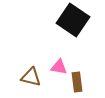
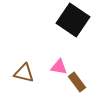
brown triangle: moved 7 px left, 4 px up
brown rectangle: rotated 30 degrees counterclockwise
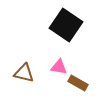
black square: moved 7 px left, 5 px down
brown rectangle: moved 1 px right, 1 px down; rotated 24 degrees counterclockwise
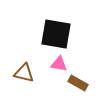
black square: moved 10 px left, 9 px down; rotated 24 degrees counterclockwise
pink triangle: moved 3 px up
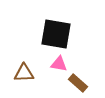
brown triangle: rotated 15 degrees counterclockwise
brown rectangle: rotated 12 degrees clockwise
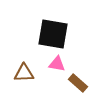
black square: moved 3 px left
pink triangle: moved 2 px left
